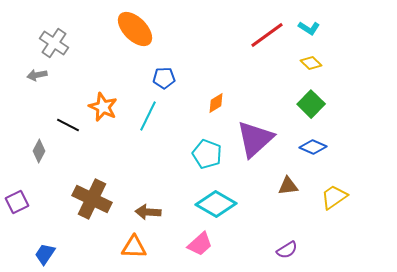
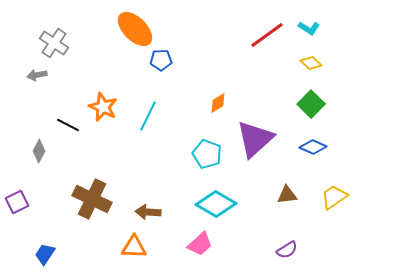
blue pentagon: moved 3 px left, 18 px up
orange diamond: moved 2 px right
brown triangle: moved 1 px left, 9 px down
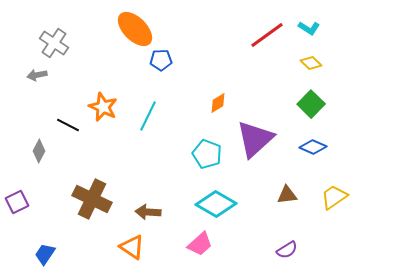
orange triangle: moved 2 px left; rotated 32 degrees clockwise
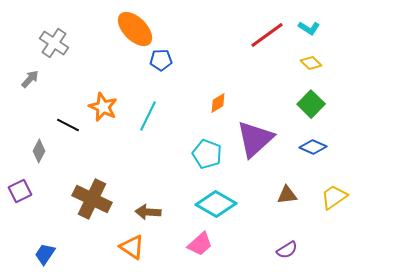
gray arrow: moved 7 px left, 4 px down; rotated 144 degrees clockwise
purple square: moved 3 px right, 11 px up
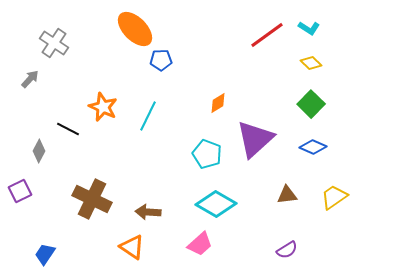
black line: moved 4 px down
